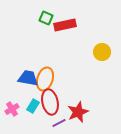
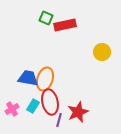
purple line: moved 3 px up; rotated 48 degrees counterclockwise
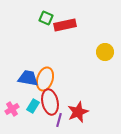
yellow circle: moved 3 px right
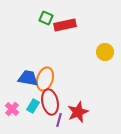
pink cross: rotated 16 degrees counterclockwise
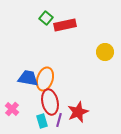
green square: rotated 16 degrees clockwise
cyan rectangle: moved 9 px right, 15 px down; rotated 48 degrees counterclockwise
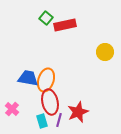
orange ellipse: moved 1 px right, 1 px down
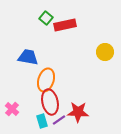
blue trapezoid: moved 21 px up
red star: rotated 25 degrees clockwise
purple line: rotated 40 degrees clockwise
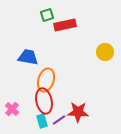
green square: moved 1 px right, 3 px up; rotated 32 degrees clockwise
red ellipse: moved 6 px left, 1 px up
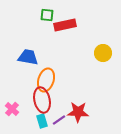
green square: rotated 24 degrees clockwise
yellow circle: moved 2 px left, 1 px down
red ellipse: moved 2 px left, 1 px up
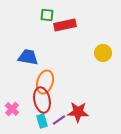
orange ellipse: moved 1 px left, 2 px down
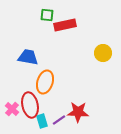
red ellipse: moved 12 px left, 5 px down
